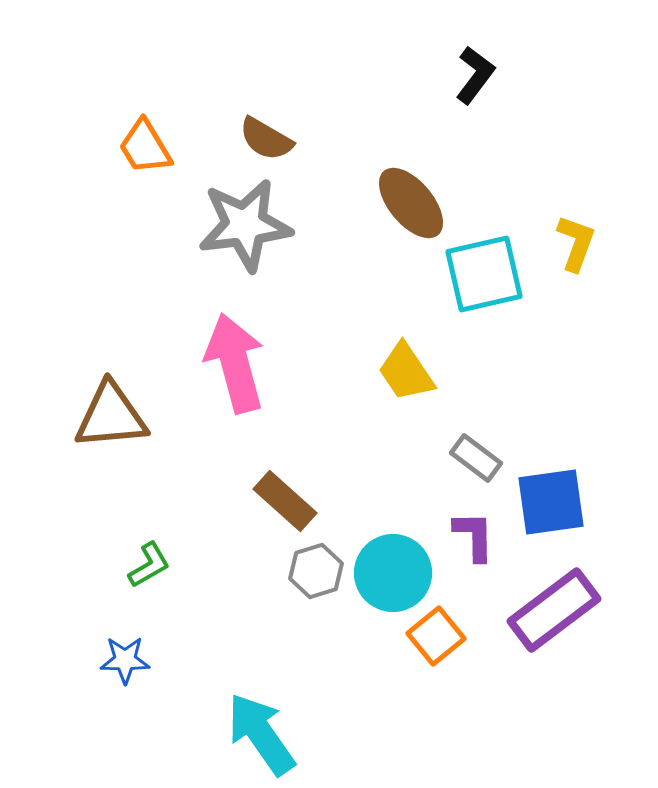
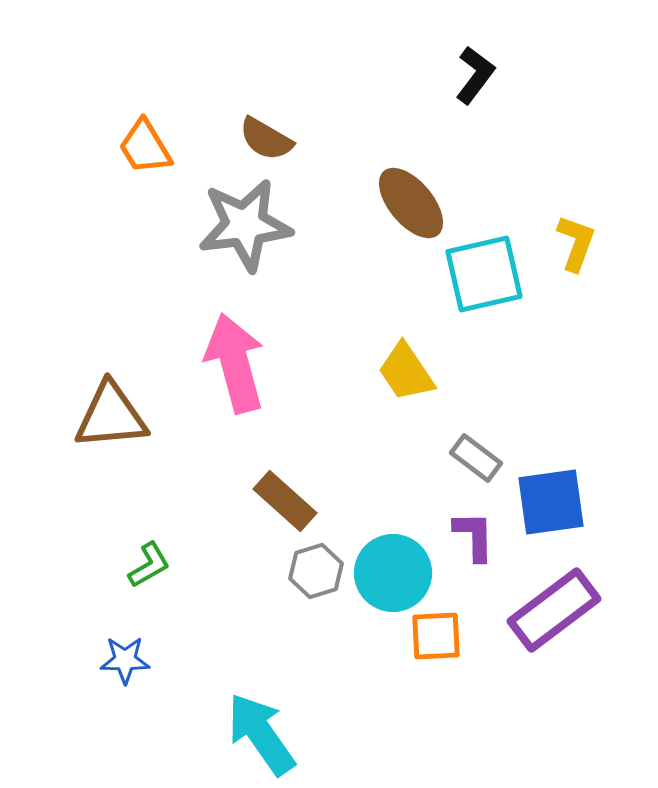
orange square: rotated 36 degrees clockwise
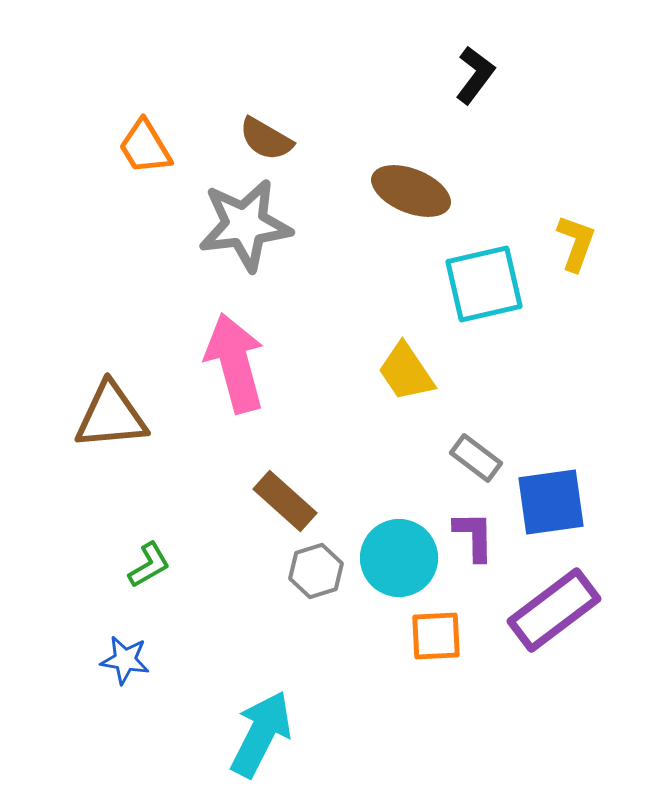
brown ellipse: moved 12 px up; rotated 28 degrees counterclockwise
cyan square: moved 10 px down
cyan circle: moved 6 px right, 15 px up
blue star: rotated 9 degrees clockwise
cyan arrow: rotated 62 degrees clockwise
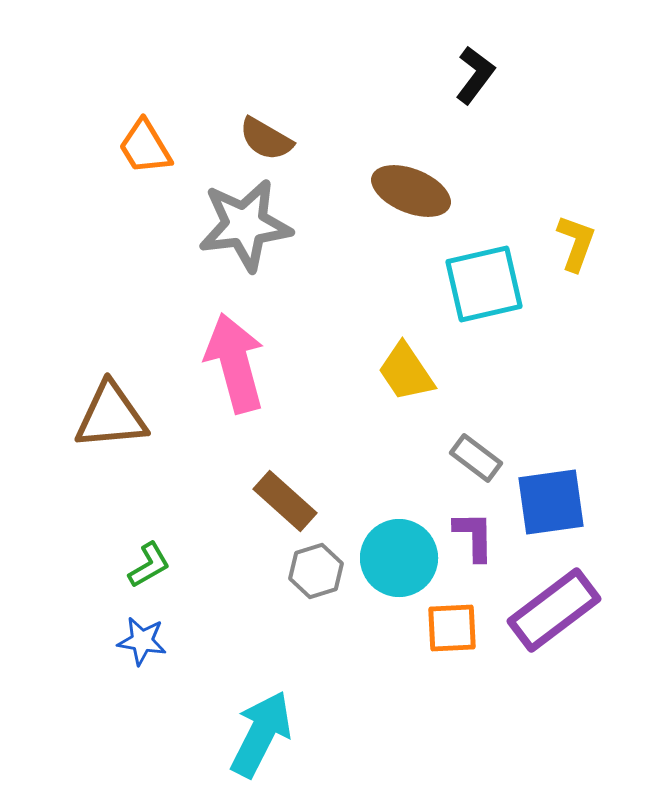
orange square: moved 16 px right, 8 px up
blue star: moved 17 px right, 19 px up
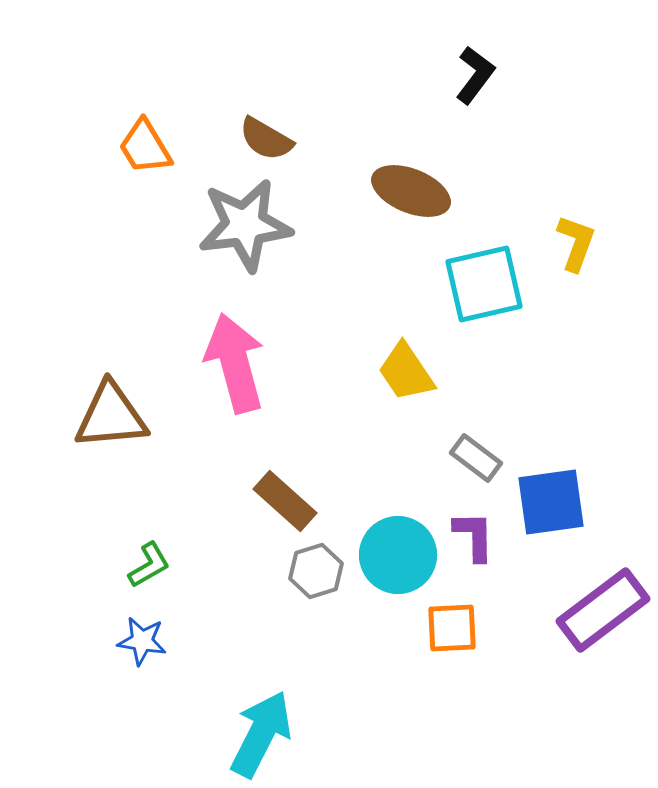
cyan circle: moved 1 px left, 3 px up
purple rectangle: moved 49 px right
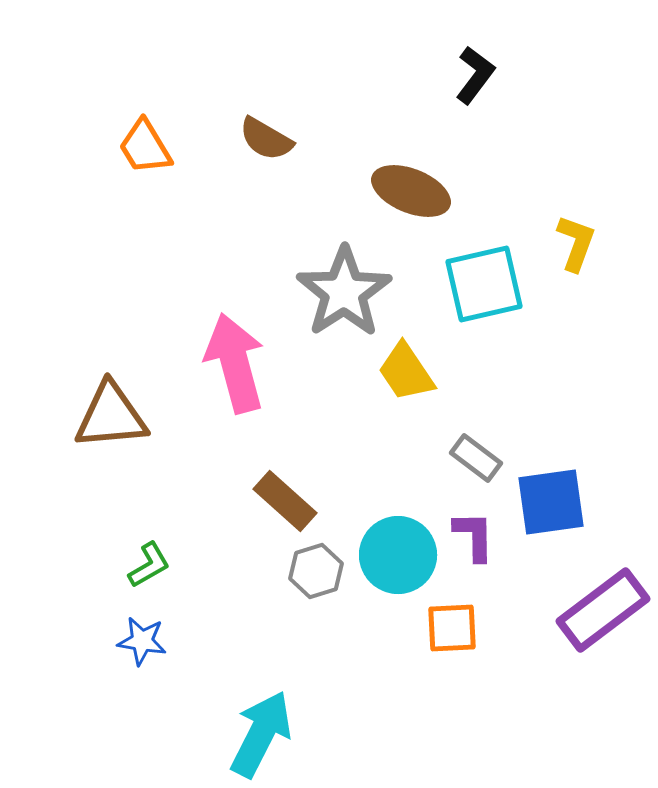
gray star: moved 99 px right, 67 px down; rotated 26 degrees counterclockwise
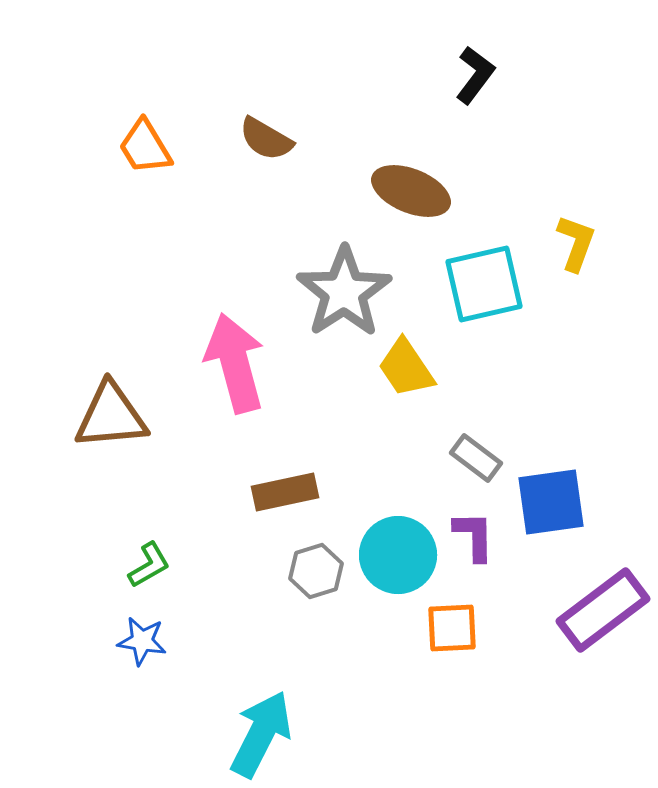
yellow trapezoid: moved 4 px up
brown rectangle: moved 9 px up; rotated 54 degrees counterclockwise
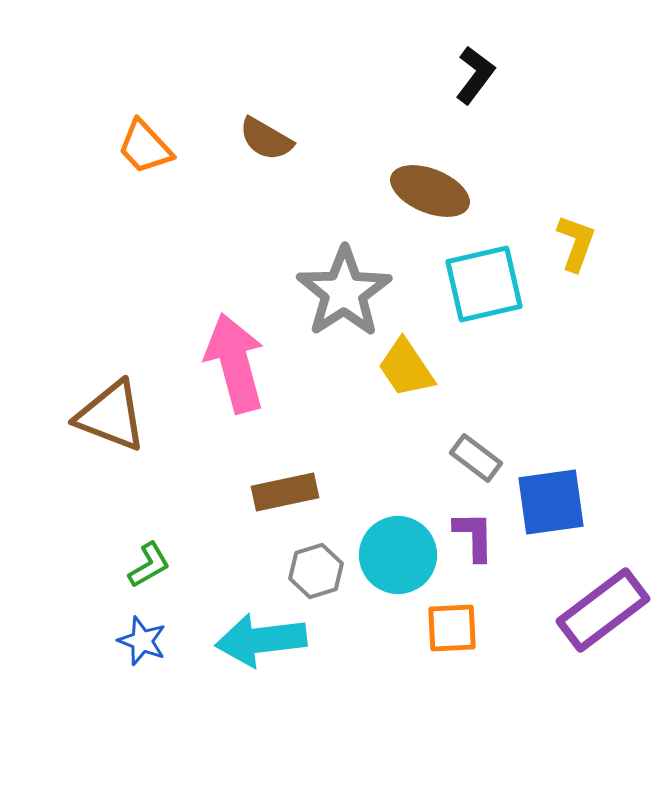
orange trapezoid: rotated 12 degrees counterclockwise
brown ellipse: moved 19 px right
brown triangle: rotated 26 degrees clockwise
blue star: rotated 12 degrees clockwise
cyan arrow: moved 94 px up; rotated 124 degrees counterclockwise
